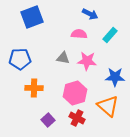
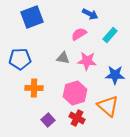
pink semicircle: rotated 35 degrees counterclockwise
blue star: moved 2 px up
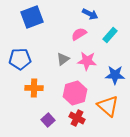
gray triangle: moved 1 px down; rotated 48 degrees counterclockwise
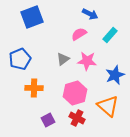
blue pentagon: rotated 20 degrees counterclockwise
blue star: rotated 24 degrees counterclockwise
purple square: rotated 16 degrees clockwise
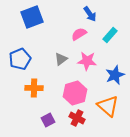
blue arrow: rotated 28 degrees clockwise
gray triangle: moved 2 px left
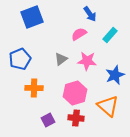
red cross: moved 1 px left; rotated 21 degrees counterclockwise
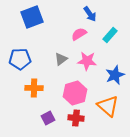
blue pentagon: rotated 20 degrees clockwise
purple square: moved 2 px up
